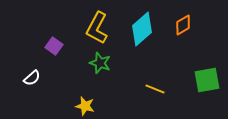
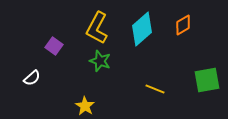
green star: moved 2 px up
yellow star: rotated 18 degrees clockwise
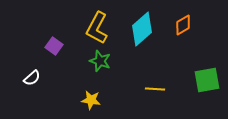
yellow line: rotated 18 degrees counterclockwise
yellow star: moved 6 px right, 6 px up; rotated 24 degrees counterclockwise
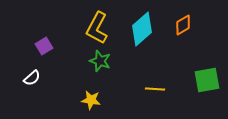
purple square: moved 10 px left; rotated 24 degrees clockwise
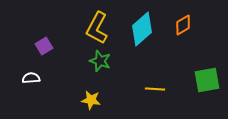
white semicircle: moved 1 px left; rotated 144 degrees counterclockwise
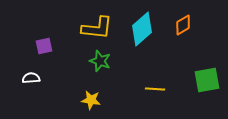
yellow L-shape: rotated 112 degrees counterclockwise
purple square: rotated 18 degrees clockwise
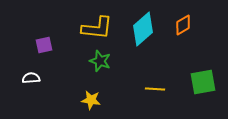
cyan diamond: moved 1 px right
purple square: moved 1 px up
green square: moved 4 px left, 2 px down
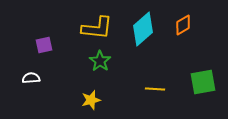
green star: rotated 15 degrees clockwise
yellow star: rotated 24 degrees counterclockwise
